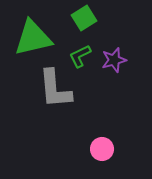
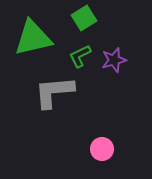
gray L-shape: moved 1 px left, 3 px down; rotated 90 degrees clockwise
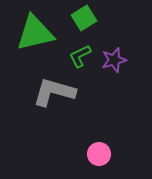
green triangle: moved 2 px right, 5 px up
gray L-shape: rotated 21 degrees clockwise
pink circle: moved 3 px left, 5 px down
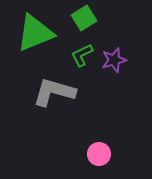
green triangle: rotated 9 degrees counterclockwise
green L-shape: moved 2 px right, 1 px up
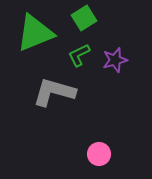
green L-shape: moved 3 px left
purple star: moved 1 px right
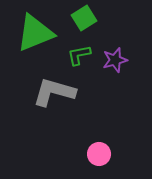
green L-shape: rotated 15 degrees clockwise
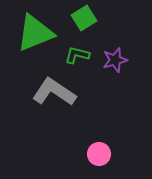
green L-shape: moved 2 px left; rotated 25 degrees clockwise
gray L-shape: rotated 18 degrees clockwise
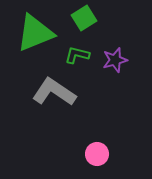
pink circle: moved 2 px left
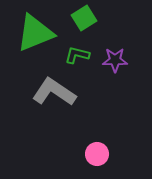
purple star: rotated 15 degrees clockwise
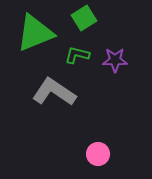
pink circle: moved 1 px right
